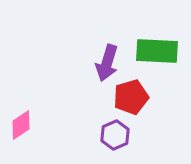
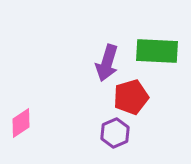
pink diamond: moved 2 px up
purple hexagon: moved 2 px up
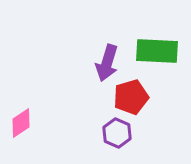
purple hexagon: moved 2 px right; rotated 12 degrees counterclockwise
